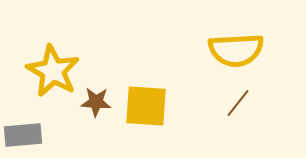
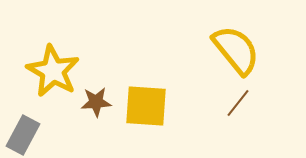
yellow semicircle: rotated 126 degrees counterclockwise
brown star: rotated 8 degrees counterclockwise
gray rectangle: rotated 57 degrees counterclockwise
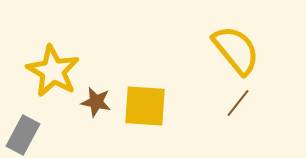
brown star: rotated 16 degrees clockwise
yellow square: moved 1 px left
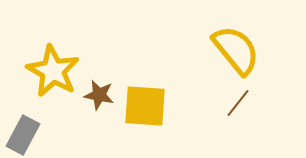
brown star: moved 3 px right, 7 px up
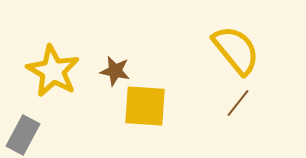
brown star: moved 16 px right, 24 px up
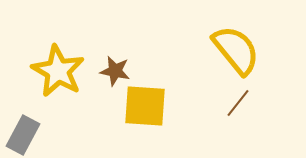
yellow star: moved 5 px right
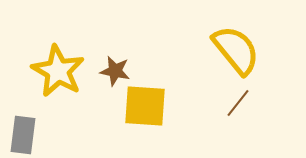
gray rectangle: rotated 21 degrees counterclockwise
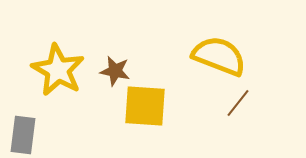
yellow semicircle: moved 17 px left, 6 px down; rotated 30 degrees counterclockwise
yellow star: moved 1 px up
